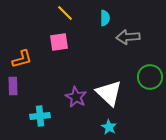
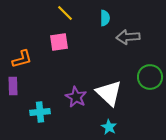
cyan cross: moved 4 px up
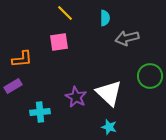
gray arrow: moved 1 px left, 1 px down; rotated 10 degrees counterclockwise
orange L-shape: rotated 10 degrees clockwise
green circle: moved 1 px up
purple rectangle: rotated 60 degrees clockwise
cyan star: rotated 14 degrees counterclockwise
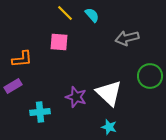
cyan semicircle: moved 13 px left, 3 px up; rotated 42 degrees counterclockwise
pink square: rotated 12 degrees clockwise
purple star: rotated 10 degrees counterclockwise
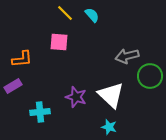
gray arrow: moved 18 px down
white triangle: moved 2 px right, 2 px down
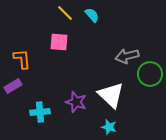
orange L-shape: rotated 90 degrees counterclockwise
green circle: moved 2 px up
purple star: moved 5 px down
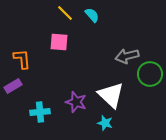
cyan star: moved 4 px left, 4 px up
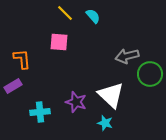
cyan semicircle: moved 1 px right, 1 px down
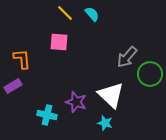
cyan semicircle: moved 1 px left, 2 px up
gray arrow: moved 1 px down; rotated 35 degrees counterclockwise
cyan cross: moved 7 px right, 3 px down; rotated 18 degrees clockwise
